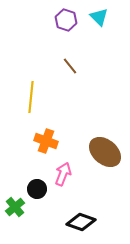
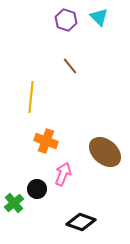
green cross: moved 1 px left, 4 px up
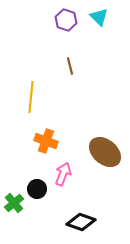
brown line: rotated 24 degrees clockwise
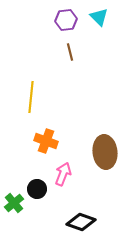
purple hexagon: rotated 25 degrees counterclockwise
brown line: moved 14 px up
brown ellipse: rotated 44 degrees clockwise
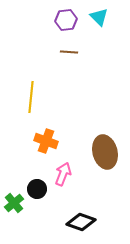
brown line: moved 1 px left; rotated 72 degrees counterclockwise
brown ellipse: rotated 8 degrees counterclockwise
